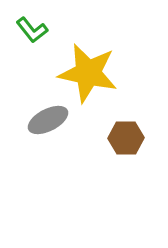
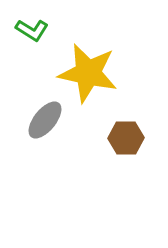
green L-shape: rotated 20 degrees counterclockwise
gray ellipse: moved 3 px left; rotated 24 degrees counterclockwise
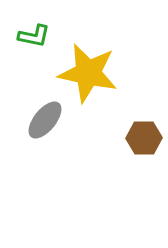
green L-shape: moved 2 px right, 6 px down; rotated 20 degrees counterclockwise
brown hexagon: moved 18 px right
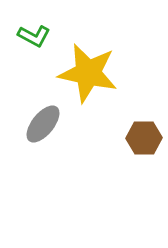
green L-shape: rotated 16 degrees clockwise
gray ellipse: moved 2 px left, 4 px down
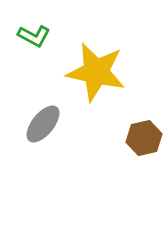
yellow star: moved 8 px right, 1 px up
brown hexagon: rotated 12 degrees counterclockwise
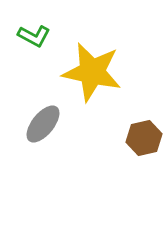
yellow star: moved 4 px left
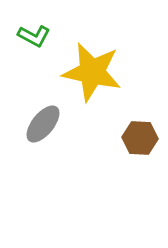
brown hexagon: moved 4 px left; rotated 16 degrees clockwise
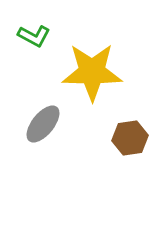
yellow star: rotated 12 degrees counterclockwise
brown hexagon: moved 10 px left; rotated 12 degrees counterclockwise
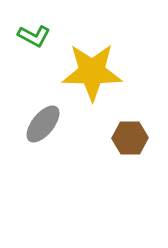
brown hexagon: rotated 8 degrees clockwise
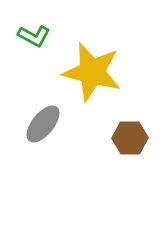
yellow star: rotated 14 degrees clockwise
